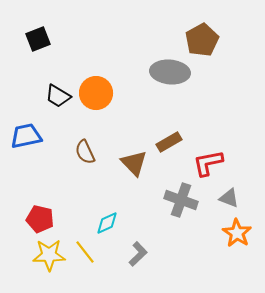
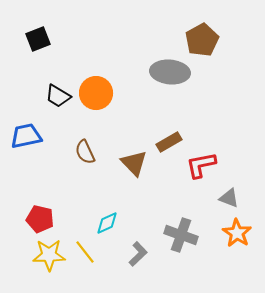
red L-shape: moved 7 px left, 2 px down
gray cross: moved 35 px down
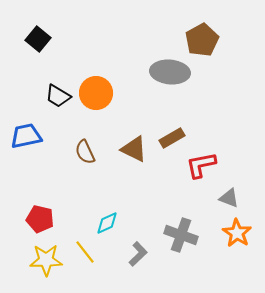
black square: rotated 30 degrees counterclockwise
brown rectangle: moved 3 px right, 4 px up
brown triangle: moved 14 px up; rotated 20 degrees counterclockwise
yellow star: moved 3 px left, 5 px down
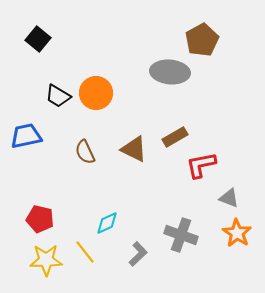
brown rectangle: moved 3 px right, 1 px up
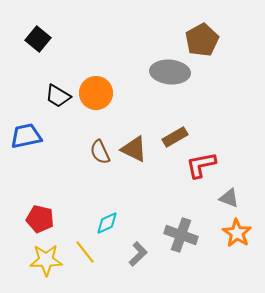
brown semicircle: moved 15 px right
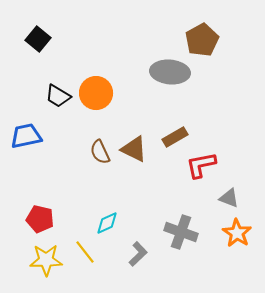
gray cross: moved 3 px up
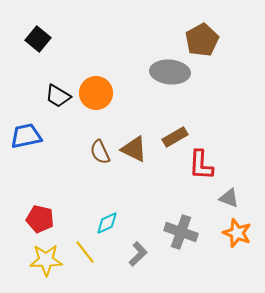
red L-shape: rotated 76 degrees counterclockwise
orange star: rotated 12 degrees counterclockwise
